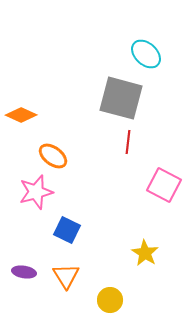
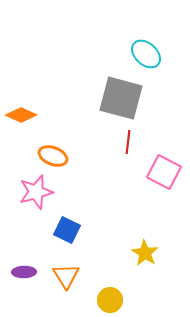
orange ellipse: rotated 16 degrees counterclockwise
pink square: moved 13 px up
purple ellipse: rotated 10 degrees counterclockwise
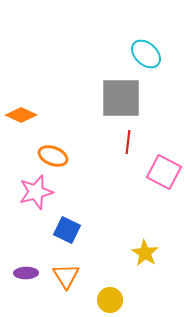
gray square: rotated 15 degrees counterclockwise
purple ellipse: moved 2 px right, 1 px down
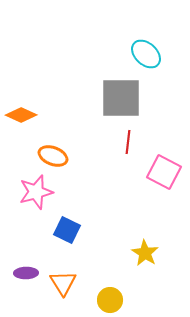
orange triangle: moved 3 px left, 7 px down
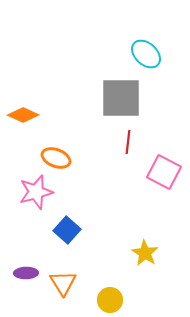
orange diamond: moved 2 px right
orange ellipse: moved 3 px right, 2 px down
blue square: rotated 16 degrees clockwise
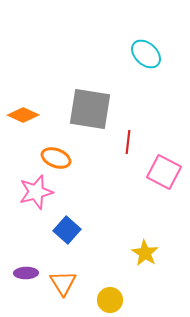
gray square: moved 31 px left, 11 px down; rotated 9 degrees clockwise
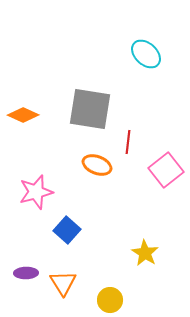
orange ellipse: moved 41 px right, 7 px down
pink square: moved 2 px right, 2 px up; rotated 24 degrees clockwise
